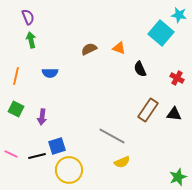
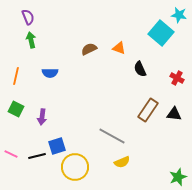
yellow circle: moved 6 px right, 3 px up
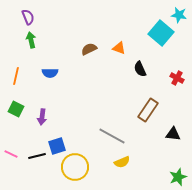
black triangle: moved 1 px left, 20 px down
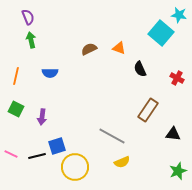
green star: moved 6 px up
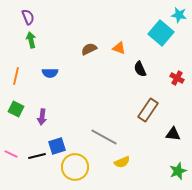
gray line: moved 8 px left, 1 px down
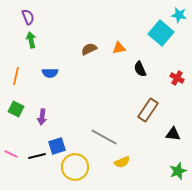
orange triangle: rotated 32 degrees counterclockwise
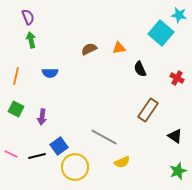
black triangle: moved 2 px right, 2 px down; rotated 28 degrees clockwise
blue square: moved 2 px right; rotated 18 degrees counterclockwise
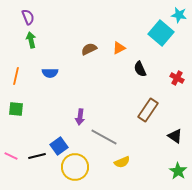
orange triangle: rotated 16 degrees counterclockwise
green square: rotated 21 degrees counterclockwise
purple arrow: moved 38 px right
pink line: moved 2 px down
green star: rotated 18 degrees counterclockwise
